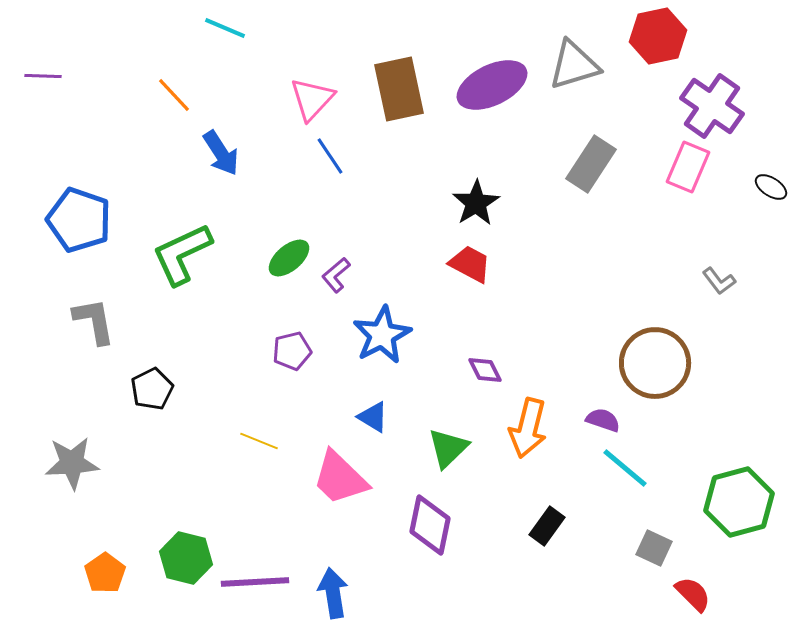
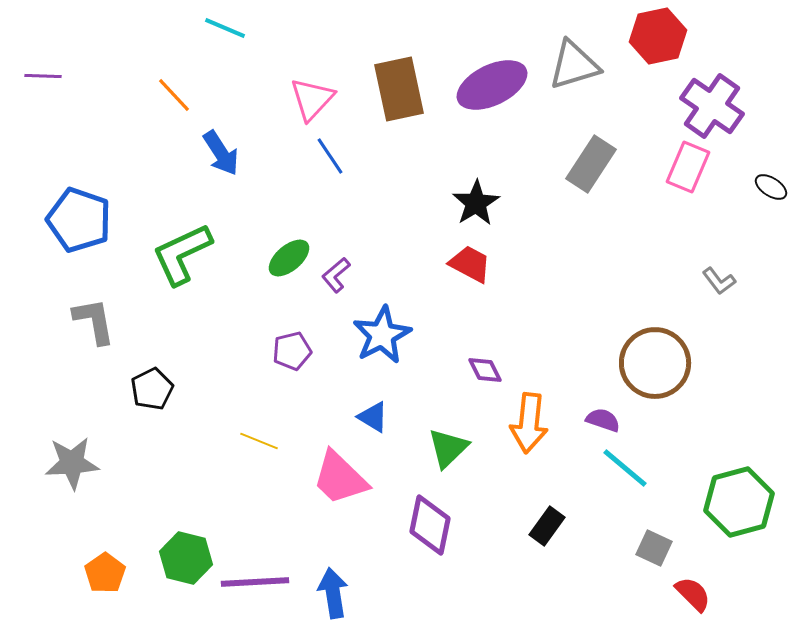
orange arrow at (528, 428): moved 1 px right, 5 px up; rotated 8 degrees counterclockwise
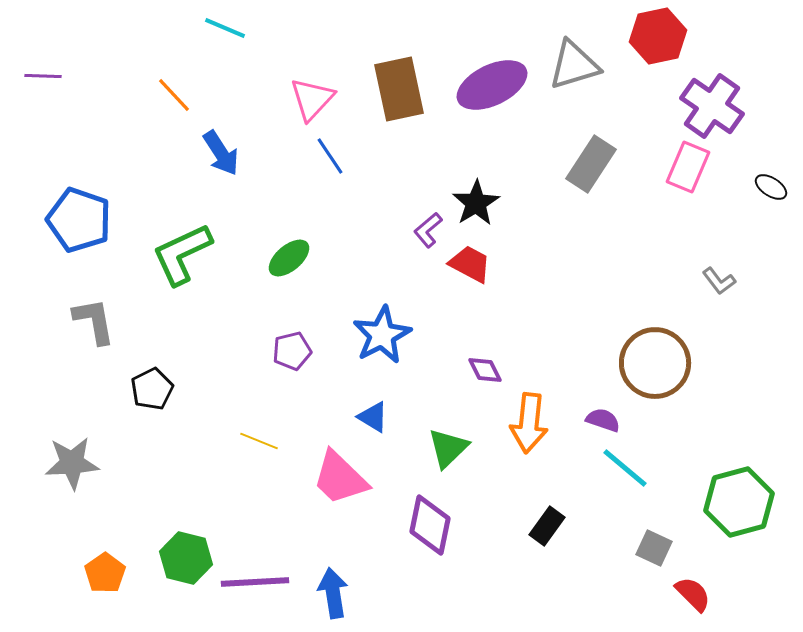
purple L-shape at (336, 275): moved 92 px right, 45 px up
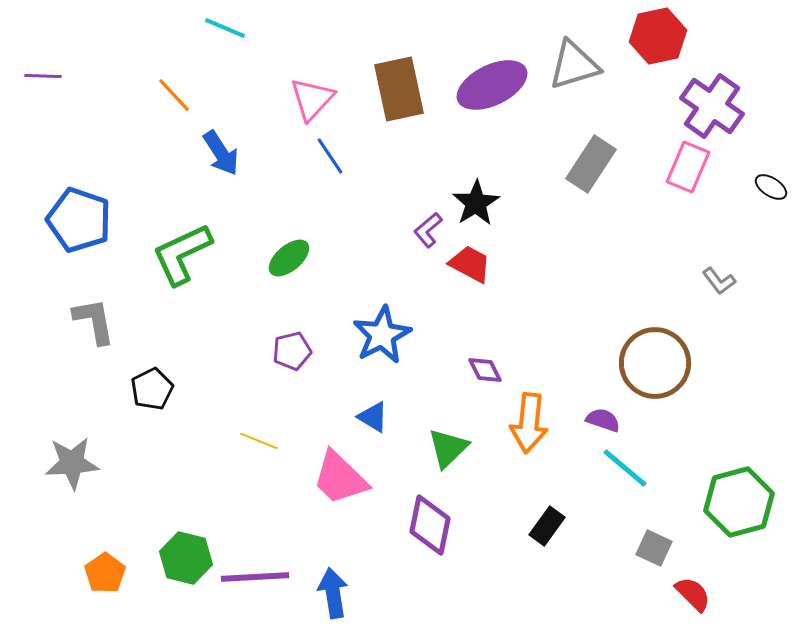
purple line at (255, 582): moved 5 px up
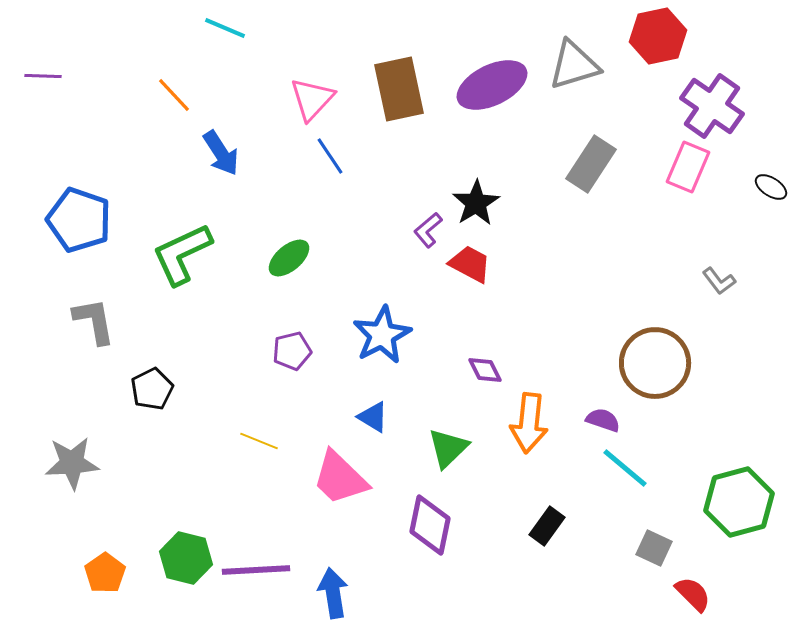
purple line at (255, 577): moved 1 px right, 7 px up
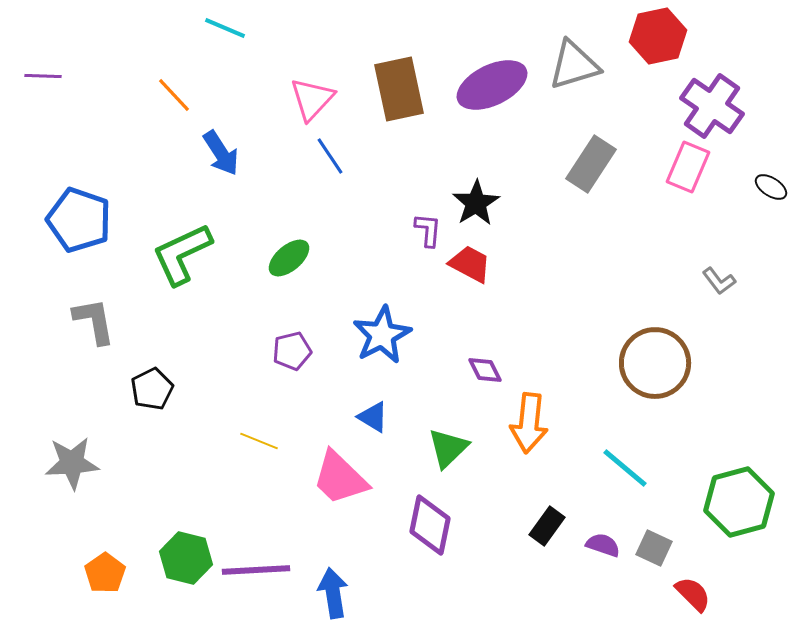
purple L-shape at (428, 230): rotated 135 degrees clockwise
purple semicircle at (603, 420): moved 125 px down
